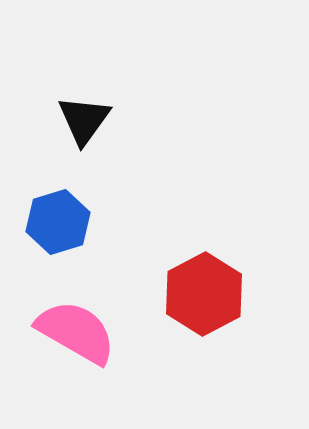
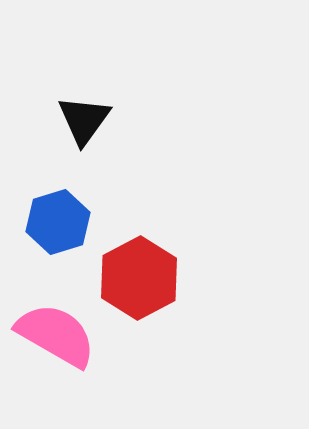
red hexagon: moved 65 px left, 16 px up
pink semicircle: moved 20 px left, 3 px down
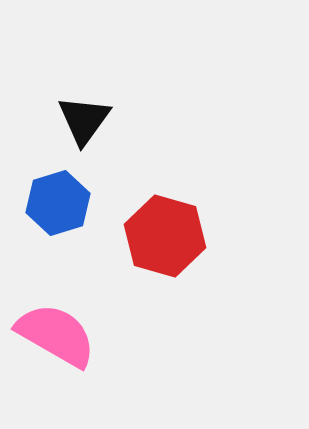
blue hexagon: moved 19 px up
red hexagon: moved 26 px right, 42 px up; rotated 16 degrees counterclockwise
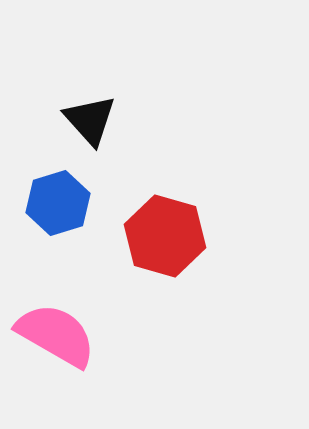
black triangle: moved 6 px right; rotated 18 degrees counterclockwise
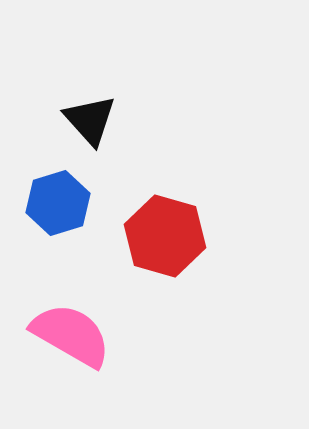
pink semicircle: moved 15 px right
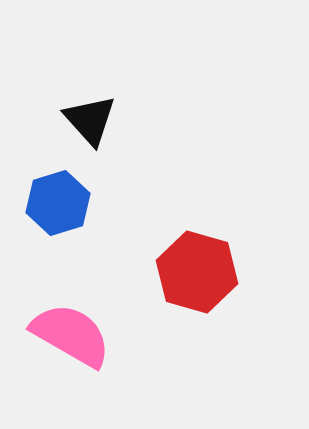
red hexagon: moved 32 px right, 36 px down
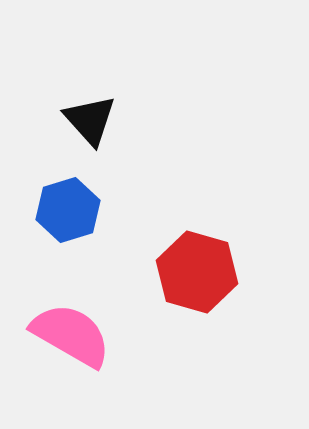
blue hexagon: moved 10 px right, 7 px down
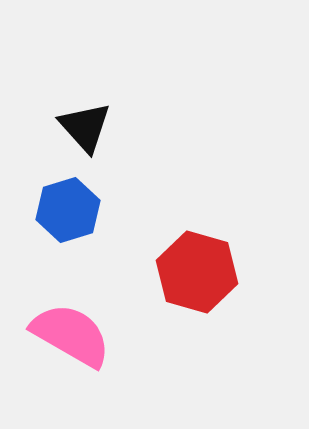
black triangle: moved 5 px left, 7 px down
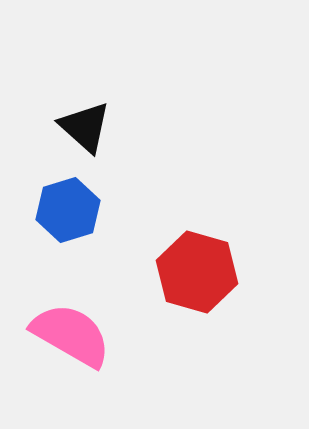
black triangle: rotated 6 degrees counterclockwise
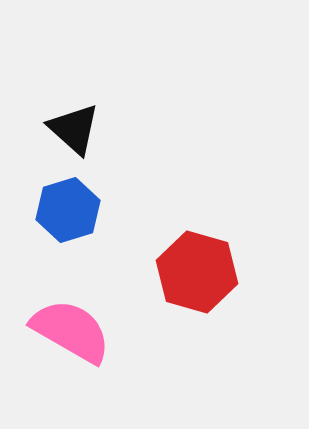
black triangle: moved 11 px left, 2 px down
pink semicircle: moved 4 px up
